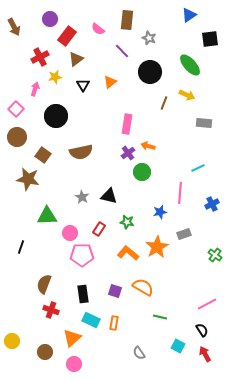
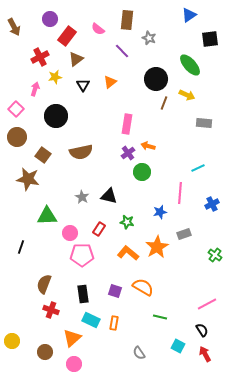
black circle at (150, 72): moved 6 px right, 7 px down
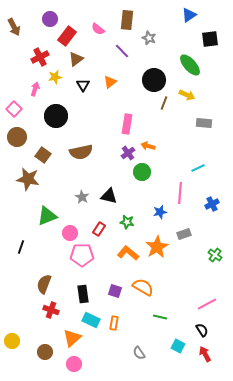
black circle at (156, 79): moved 2 px left, 1 px down
pink square at (16, 109): moved 2 px left
green triangle at (47, 216): rotated 20 degrees counterclockwise
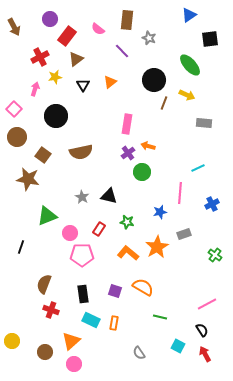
orange triangle at (72, 338): moved 1 px left, 3 px down
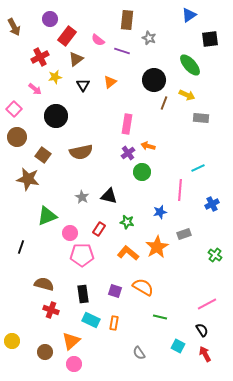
pink semicircle at (98, 29): moved 11 px down
purple line at (122, 51): rotated 28 degrees counterclockwise
pink arrow at (35, 89): rotated 112 degrees clockwise
gray rectangle at (204, 123): moved 3 px left, 5 px up
pink line at (180, 193): moved 3 px up
brown semicircle at (44, 284): rotated 84 degrees clockwise
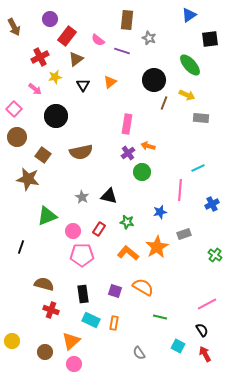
pink circle at (70, 233): moved 3 px right, 2 px up
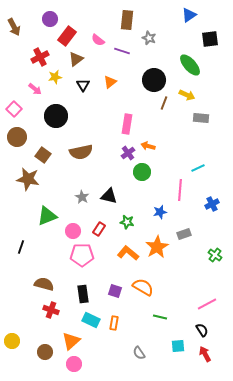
cyan square at (178, 346): rotated 32 degrees counterclockwise
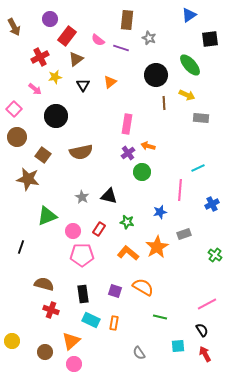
purple line at (122, 51): moved 1 px left, 3 px up
black circle at (154, 80): moved 2 px right, 5 px up
brown line at (164, 103): rotated 24 degrees counterclockwise
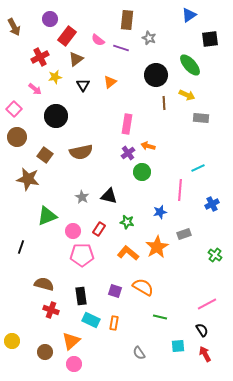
brown square at (43, 155): moved 2 px right
black rectangle at (83, 294): moved 2 px left, 2 px down
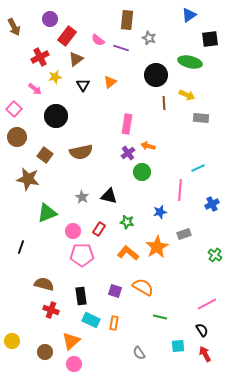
green ellipse at (190, 65): moved 3 px up; rotated 35 degrees counterclockwise
green triangle at (47, 216): moved 3 px up
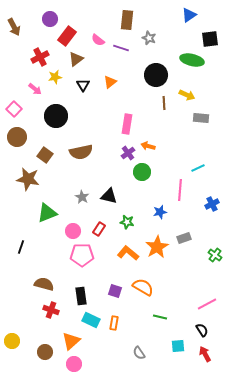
green ellipse at (190, 62): moved 2 px right, 2 px up
gray rectangle at (184, 234): moved 4 px down
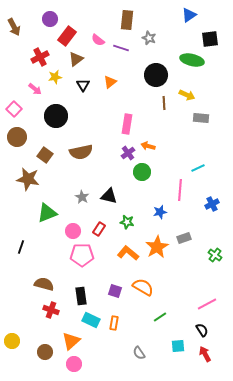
green line at (160, 317): rotated 48 degrees counterclockwise
